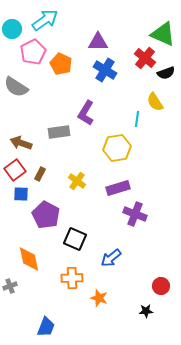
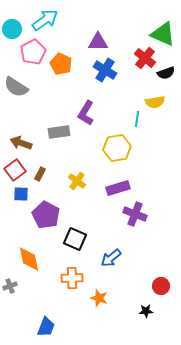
yellow semicircle: rotated 66 degrees counterclockwise
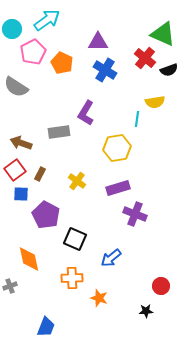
cyan arrow: moved 2 px right
orange pentagon: moved 1 px right, 1 px up
black semicircle: moved 3 px right, 3 px up
